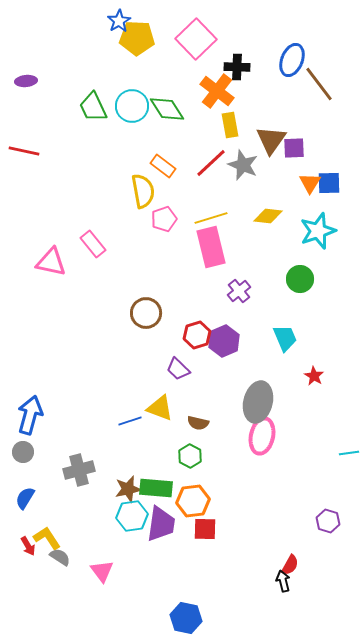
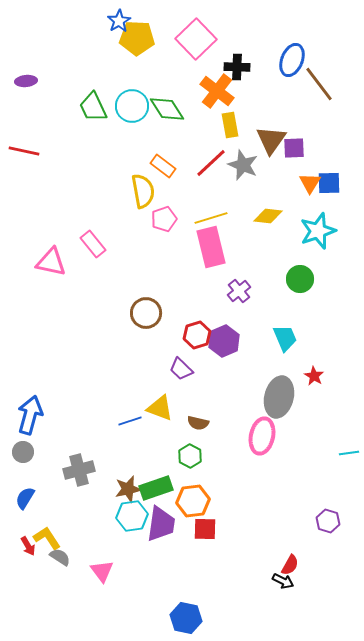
purple trapezoid at (178, 369): moved 3 px right
gray ellipse at (258, 402): moved 21 px right, 5 px up
green rectangle at (156, 488): rotated 24 degrees counterclockwise
black arrow at (283, 581): rotated 130 degrees clockwise
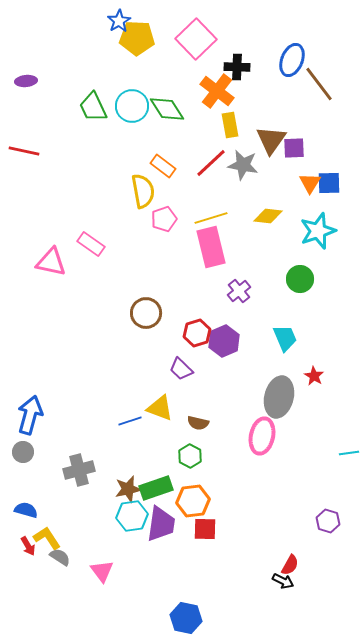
gray star at (243, 165): rotated 12 degrees counterclockwise
pink rectangle at (93, 244): moved 2 px left; rotated 16 degrees counterclockwise
red hexagon at (197, 335): moved 2 px up
blue semicircle at (25, 498): moved 1 px right, 12 px down; rotated 75 degrees clockwise
